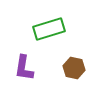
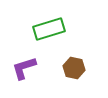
purple L-shape: rotated 64 degrees clockwise
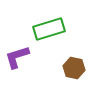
purple L-shape: moved 7 px left, 11 px up
